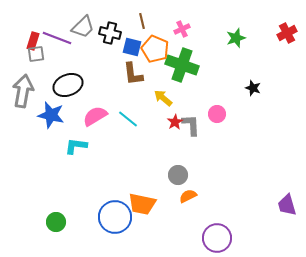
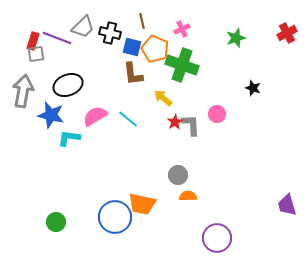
cyan L-shape: moved 7 px left, 8 px up
orange semicircle: rotated 24 degrees clockwise
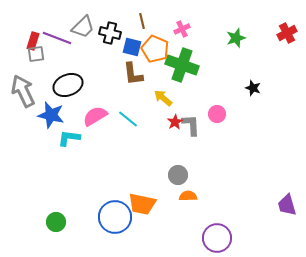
gray arrow: rotated 36 degrees counterclockwise
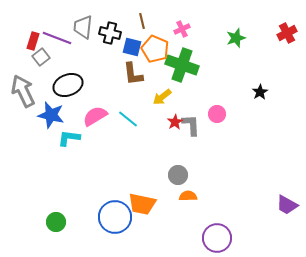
gray trapezoid: rotated 140 degrees clockwise
gray square: moved 5 px right, 3 px down; rotated 30 degrees counterclockwise
black star: moved 7 px right, 4 px down; rotated 21 degrees clockwise
yellow arrow: moved 1 px left, 1 px up; rotated 78 degrees counterclockwise
purple trapezoid: rotated 45 degrees counterclockwise
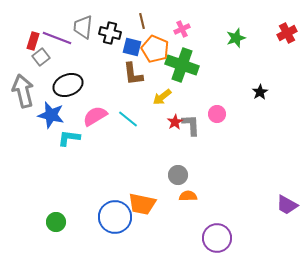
gray arrow: rotated 12 degrees clockwise
